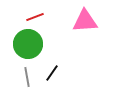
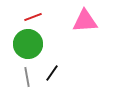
red line: moved 2 px left
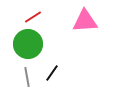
red line: rotated 12 degrees counterclockwise
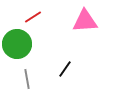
green circle: moved 11 px left
black line: moved 13 px right, 4 px up
gray line: moved 2 px down
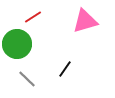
pink triangle: rotated 12 degrees counterclockwise
gray line: rotated 36 degrees counterclockwise
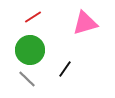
pink triangle: moved 2 px down
green circle: moved 13 px right, 6 px down
